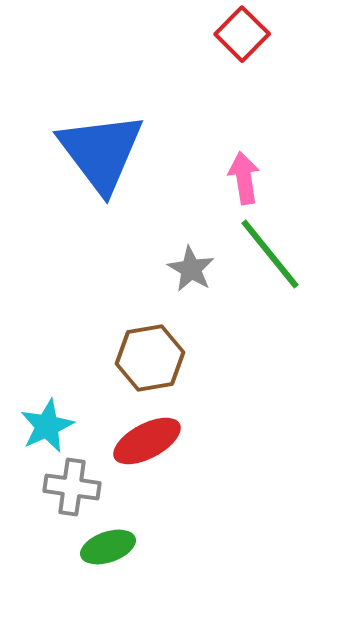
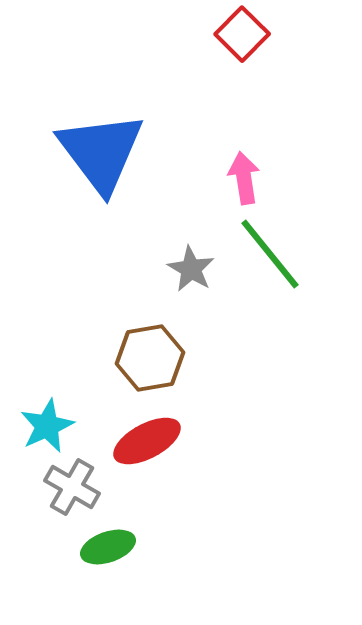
gray cross: rotated 22 degrees clockwise
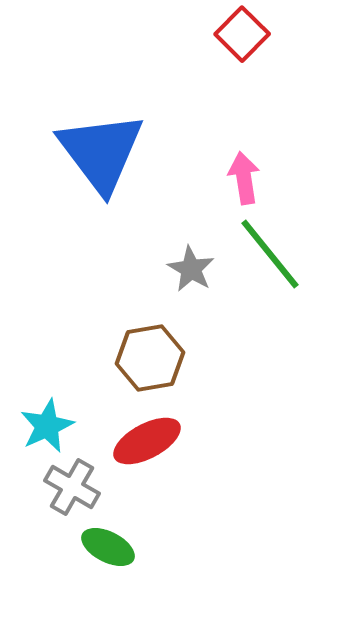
green ellipse: rotated 46 degrees clockwise
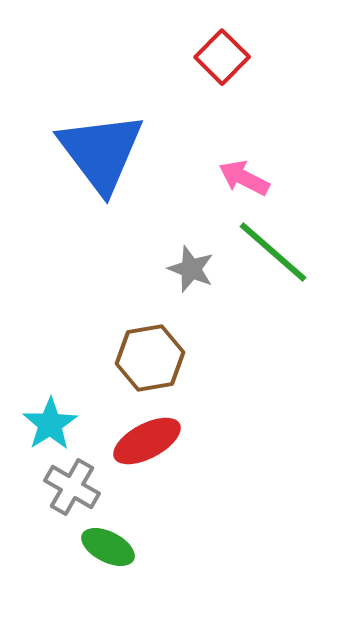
red square: moved 20 px left, 23 px down
pink arrow: rotated 54 degrees counterclockwise
green line: moved 3 px right, 2 px up; rotated 10 degrees counterclockwise
gray star: rotated 9 degrees counterclockwise
cyan star: moved 3 px right, 2 px up; rotated 8 degrees counterclockwise
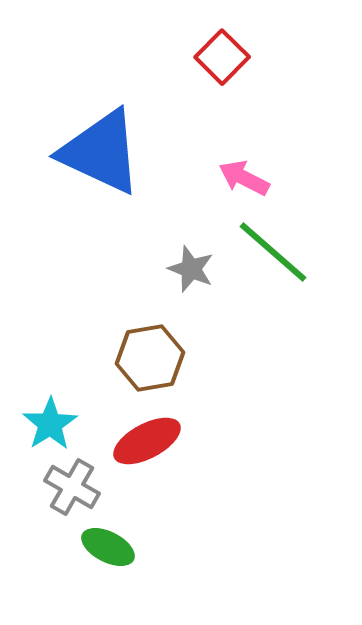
blue triangle: rotated 28 degrees counterclockwise
